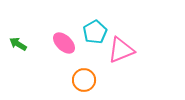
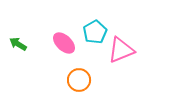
orange circle: moved 5 px left
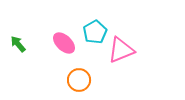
green arrow: rotated 18 degrees clockwise
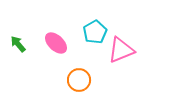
pink ellipse: moved 8 px left
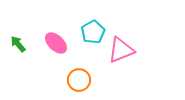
cyan pentagon: moved 2 px left
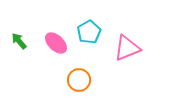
cyan pentagon: moved 4 px left
green arrow: moved 1 px right, 3 px up
pink triangle: moved 6 px right, 2 px up
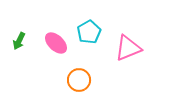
green arrow: rotated 114 degrees counterclockwise
pink triangle: moved 1 px right
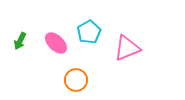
green arrow: moved 1 px right
pink triangle: moved 1 px left
orange circle: moved 3 px left
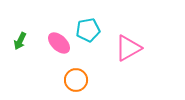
cyan pentagon: moved 1 px left, 2 px up; rotated 20 degrees clockwise
pink ellipse: moved 3 px right
pink triangle: moved 1 px right; rotated 8 degrees counterclockwise
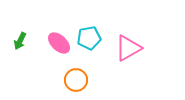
cyan pentagon: moved 1 px right, 8 px down
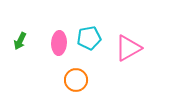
pink ellipse: rotated 50 degrees clockwise
